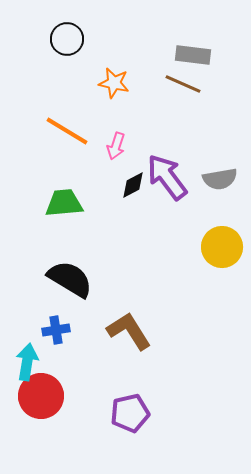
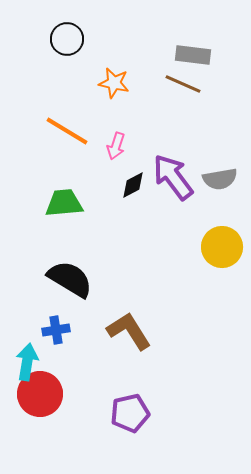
purple arrow: moved 6 px right
red circle: moved 1 px left, 2 px up
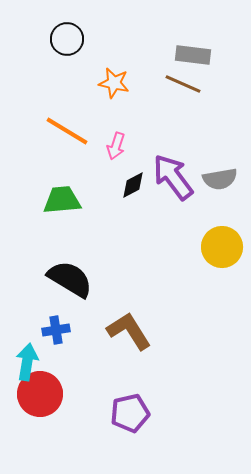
green trapezoid: moved 2 px left, 3 px up
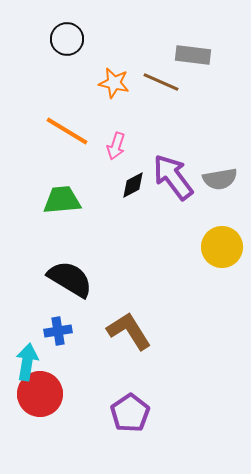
brown line: moved 22 px left, 2 px up
blue cross: moved 2 px right, 1 px down
purple pentagon: rotated 21 degrees counterclockwise
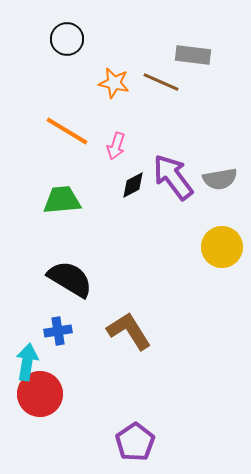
purple pentagon: moved 5 px right, 29 px down
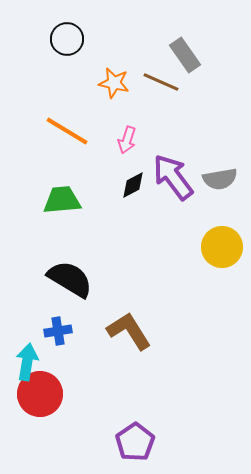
gray rectangle: moved 8 px left; rotated 48 degrees clockwise
pink arrow: moved 11 px right, 6 px up
